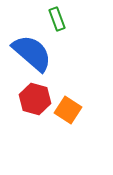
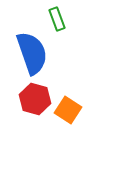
blue semicircle: rotated 30 degrees clockwise
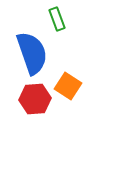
red hexagon: rotated 20 degrees counterclockwise
orange square: moved 24 px up
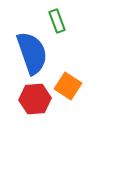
green rectangle: moved 2 px down
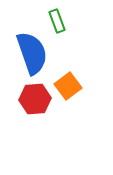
orange square: rotated 20 degrees clockwise
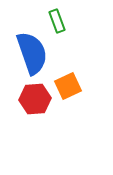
orange square: rotated 12 degrees clockwise
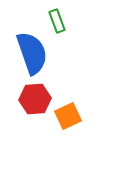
orange square: moved 30 px down
